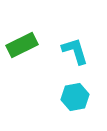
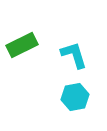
cyan L-shape: moved 1 px left, 4 px down
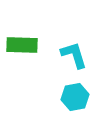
green rectangle: rotated 28 degrees clockwise
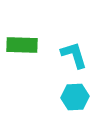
cyan hexagon: rotated 8 degrees clockwise
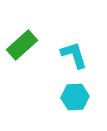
green rectangle: rotated 44 degrees counterclockwise
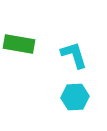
green rectangle: moved 3 px left, 1 px up; rotated 52 degrees clockwise
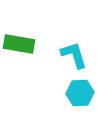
cyan hexagon: moved 5 px right, 4 px up
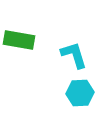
green rectangle: moved 4 px up
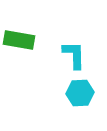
cyan L-shape: rotated 16 degrees clockwise
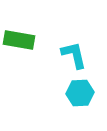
cyan L-shape: rotated 12 degrees counterclockwise
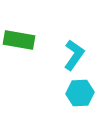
cyan L-shape: rotated 48 degrees clockwise
